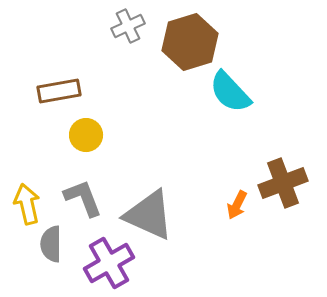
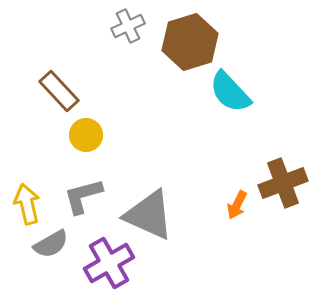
brown rectangle: rotated 57 degrees clockwise
gray L-shape: moved 2 px up; rotated 84 degrees counterclockwise
gray semicircle: rotated 120 degrees counterclockwise
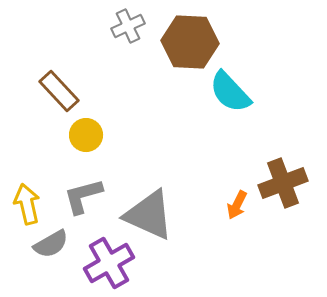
brown hexagon: rotated 20 degrees clockwise
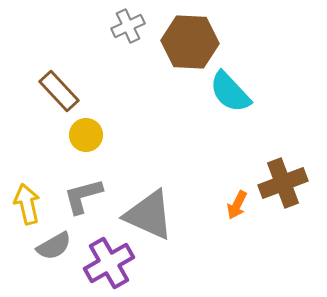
gray semicircle: moved 3 px right, 2 px down
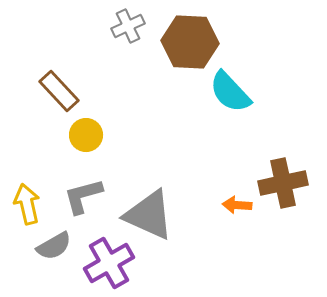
brown cross: rotated 9 degrees clockwise
orange arrow: rotated 68 degrees clockwise
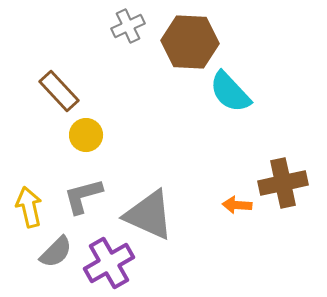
yellow arrow: moved 2 px right, 3 px down
gray semicircle: moved 2 px right, 6 px down; rotated 15 degrees counterclockwise
